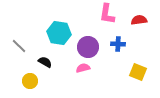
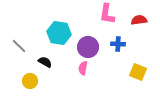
pink semicircle: rotated 64 degrees counterclockwise
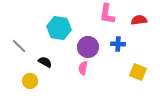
cyan hexagon: moved 5 px up
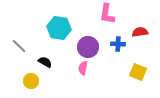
red semicircle: moved 1 px right, 12 px down
yellow circle: moved 1 px right
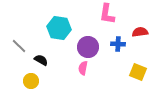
black semicircle: moved 4 px left, 2 px up
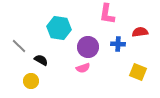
pink semicircle: rotated 120 degrees counterclockwise
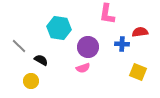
blue cross: moved 4 px right
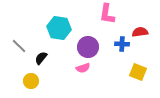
black semicircle: moved 2 px up; rotated 80 degrees counterclockwise
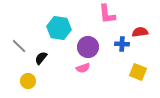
pink L-shape: rotated 15 degrees counterclockwise
yellow circle: moved 3 px left
